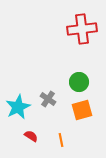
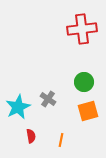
green circle: moved 5 px right
orange square: moved 6 px right, 1 px down
red semicircle: rotated 48 degrees clockwise
orange line: rotated 24 degrees clockwise
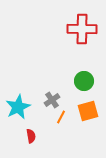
red cross: rotated 8 degrees clockwise
green circle: moved 1 px up
gray cross: moved 4 px right, 1 px down; rotated 21 degrees clockwise
orange line: moved 23 px up; rotated 16 degrees clockwise
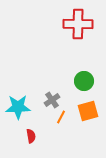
red cross: moved 4 px left, 5 px up
cyan star: rotated 25 degrees clockwise
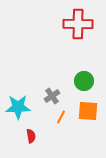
gray cross: moved 4 px up
orange square: rotated 20 degrees clockwise
